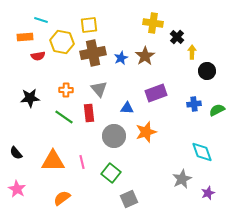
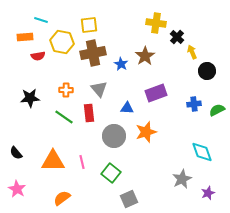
yellow cross: moved 3 px right
yellow arrow: rotated 24 degrees counterclockwise
blue star: moved 6 px down; rotated 16 degrees counterclockwise
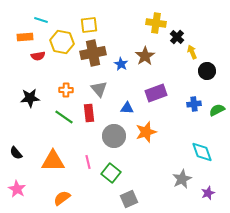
pink line: moved 6 px right
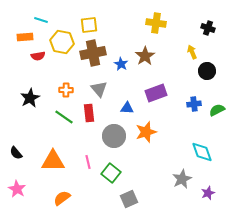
black cross: moved 31 px right, 9 px up; rotated 24 degrees counterclockwise
black star: rotated 24 degrees counterclockwise
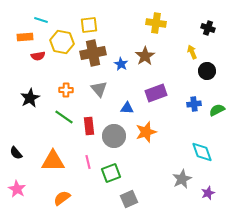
red rectangle: moved 13 px down
green square: rotated 30 degrees clockwise
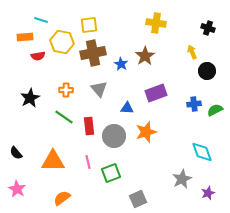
green semicircle: moved 2 px left
gray square: moved 9 px right
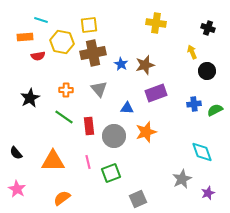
brown star: moved 9 px down; rotated 18 degrees clockwise
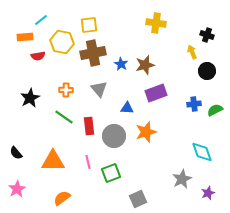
cyan line: rotated 56 degrees counterclockwise
black cross: moved 1 px left, 7 px down
pink star: rotated 12 degrees clockwise
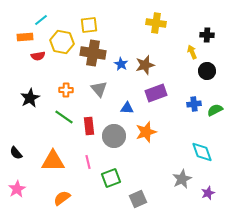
black cross: rotated 16 degrees counterclockwise
brown cross: rotated 20 degrees clockwise
green square: moved 5 px down
